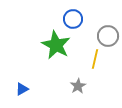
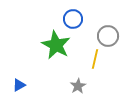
blue triangle: moved 3 px left, 4 px up
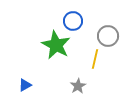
blue circle: moved 2 px down
blue triangle: moved 6 px right
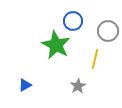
gray circle: moved 5 px up
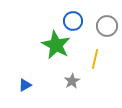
gray circle: moved 1 px left, 5 px up
gray star: moved 6 px left, 5 px up
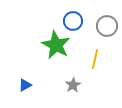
gray star: moved 1 px right, 4 px down
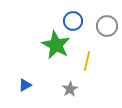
yellow line: moved 8 px left, 2 px down
gray star: moved 3 px left, 4 px down
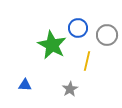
blue circle: moved 5 px right, 7 px down
gray circle: moved 9 px down
green star: moved 4 px left
blue triangle: rotated 32 degrees clockwise
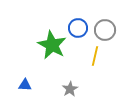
gray circle: moved 2 px left, 5 px up
yellow line: moved 8 px right, 5 px up
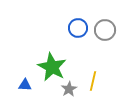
green star: moved 22 px down
yellow line: moved 2 px left, 25 px down
gray star: moved 1 px left
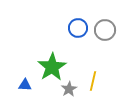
green star: rotated 12 degrees clockwise
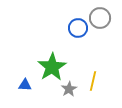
gray circle: moved 5 px left, 12 px up
